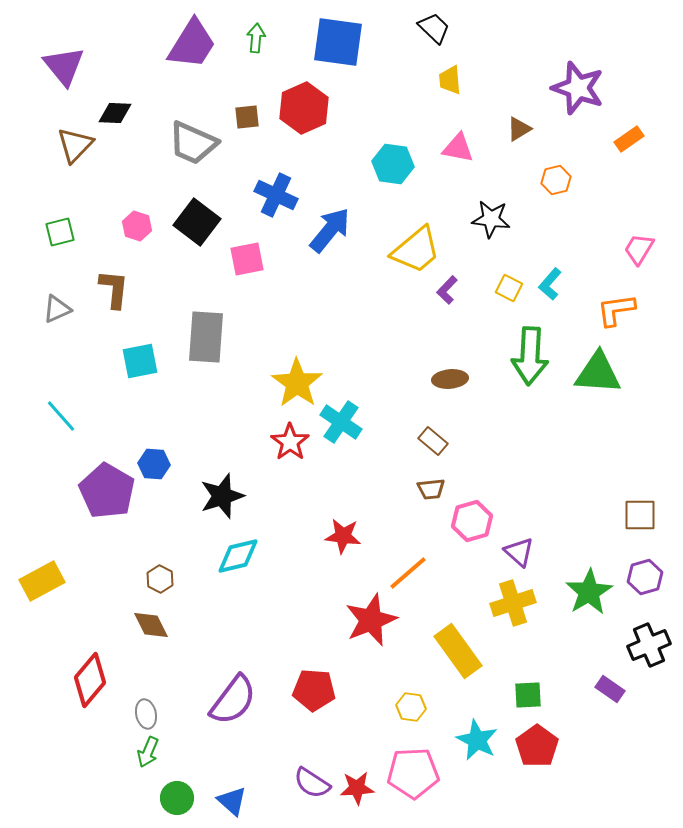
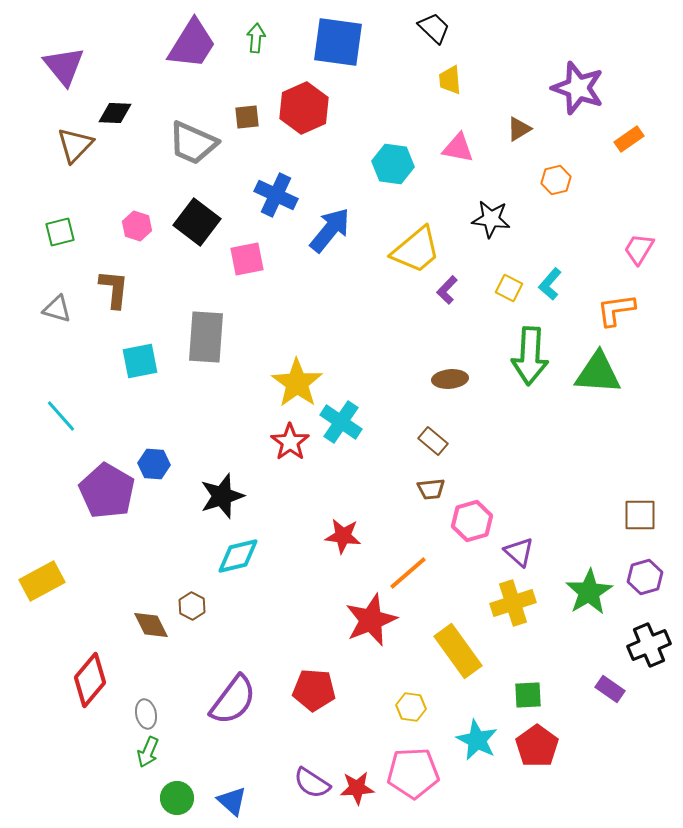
gray triangle at (57, 309): rotated 40 degrees clockwise
brown hexagon at (160, 579): moved 32 px right, 27 px down
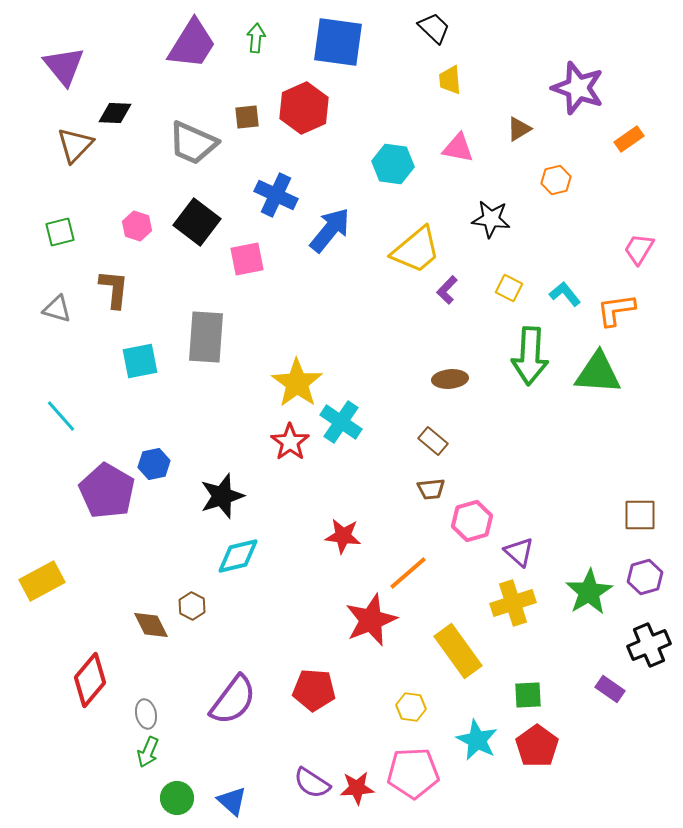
cyan L-shape at (550, 284): moved 15 px right, 10 px down; rotated 100 degrees clockwise
blue hexagon at (154, 464): rotated 16 degrees counterclockwise
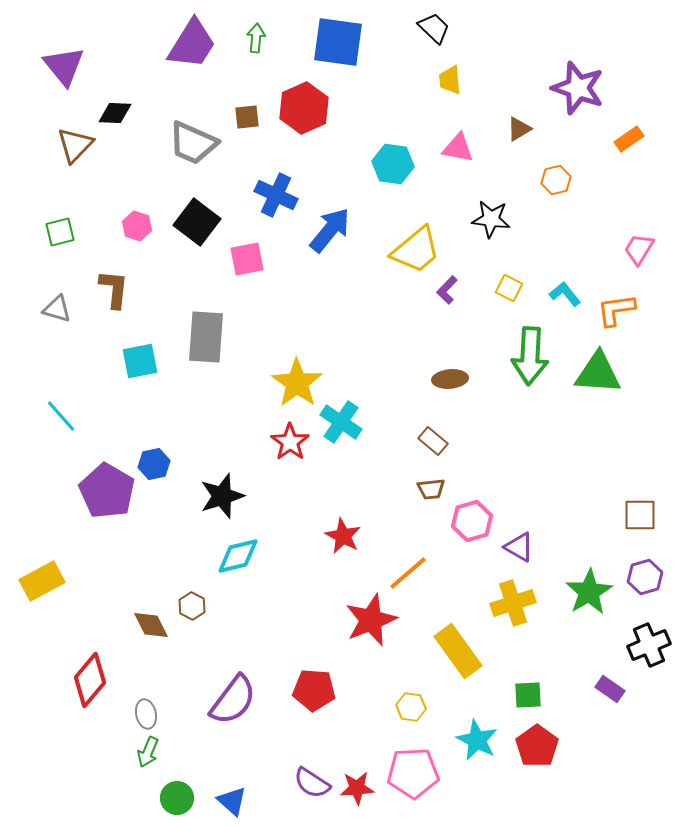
red star at (343, 536): rotated 21 degrees clockwise
purple triangle at (519, 552): moved 5 px up; rotated 12 degrees counterclockwise
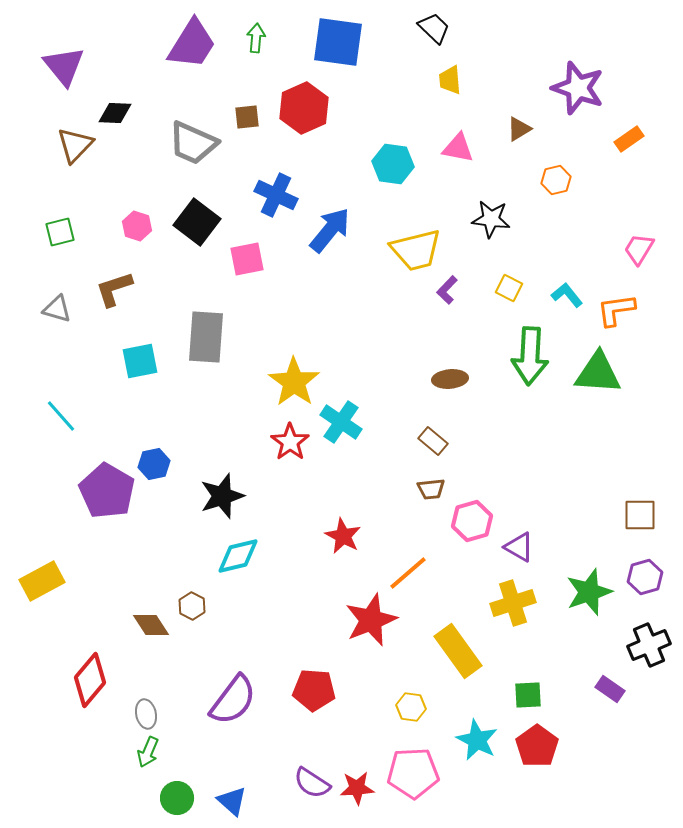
yellow trapezoid at (416, 250): rotated 26 degrees clockwise
brown L-shape at (114, 289): rotated 114 degrees counterclockwise
cyan L-shape at (565, 294): moved 2 px right, 1 px down
yellow star at (297, 383): moved 3 px left, 1 px up
green star at (589, 592): rotated 12 degrees clockwise
brown diamond at (151, 625): rotated 6 degrees counterclockwise
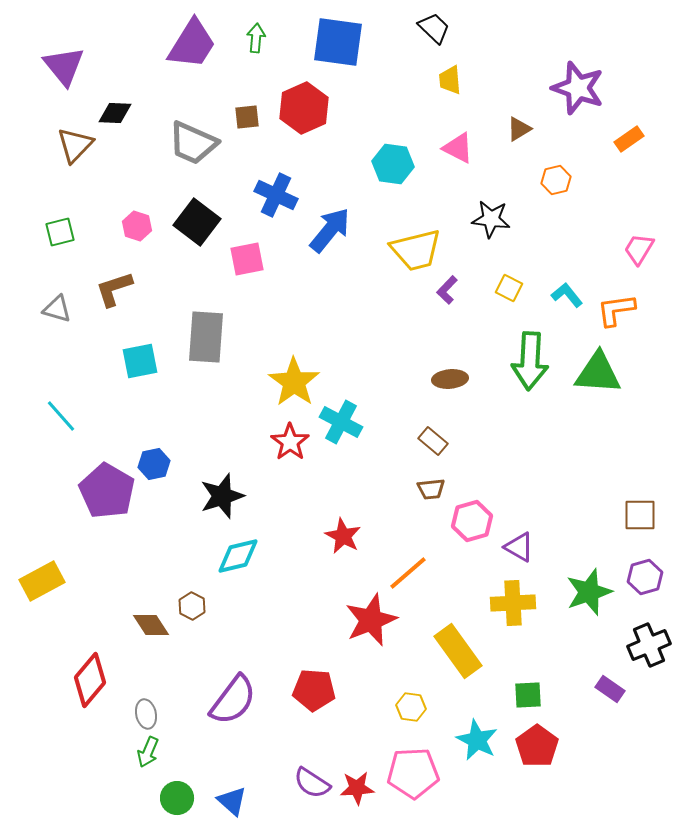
pink triangle at (458, 148): rotated 16 degrees clockwise
green arrow at (530, 356): moved 5 px down
cyan cross at (341, 422): rotated 6 degrees counterclockwise
yellow cross at (513, 603): rotated 15 degrees clockwise
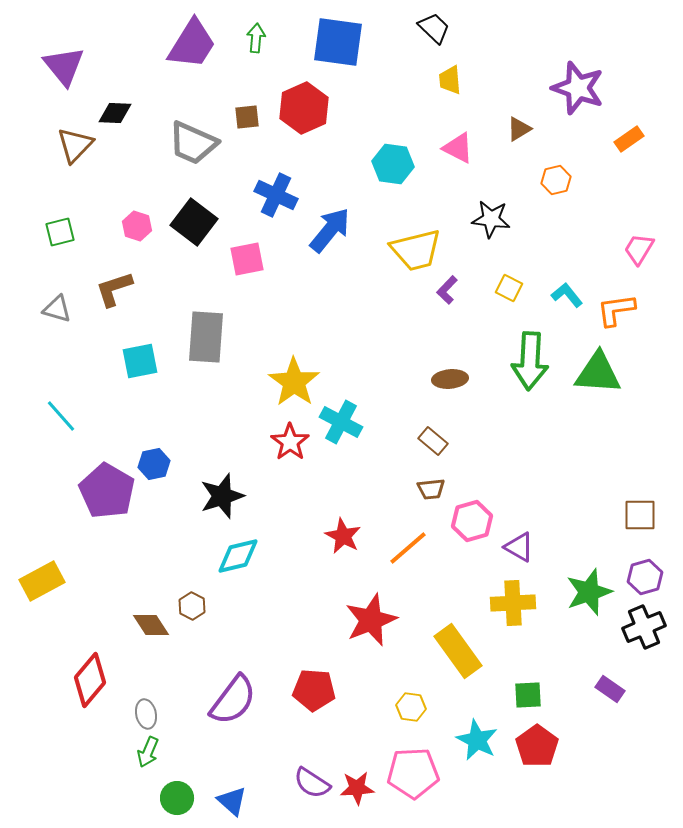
black square at (197, 222): moved 3 px left
orange line at (408, 573): moved 25 px up
black cross at (649, 645): moved 5 px left, 18 px up
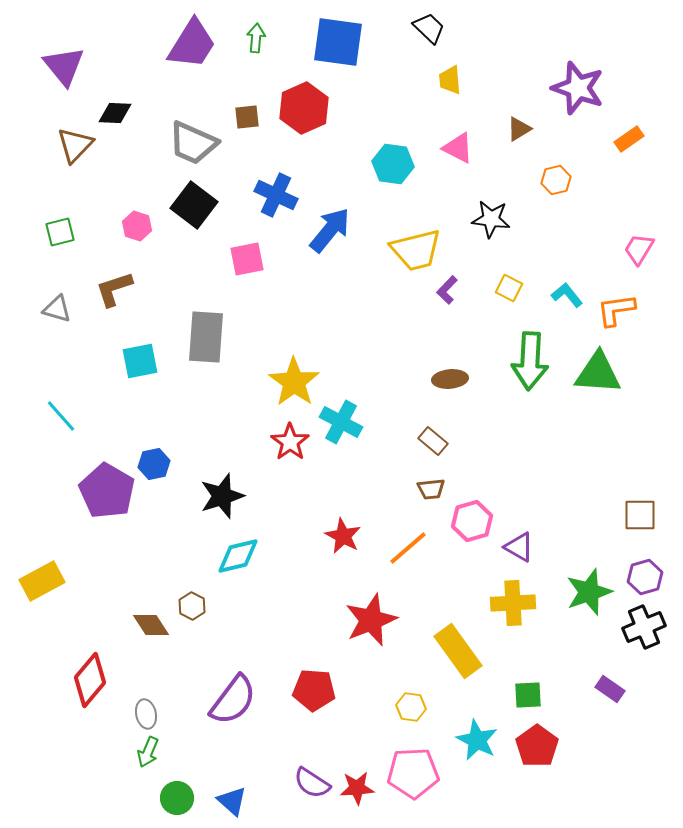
black trapezoid at (434, 28): moved 5 px left
black square at (194, 222): moved 17 px up
